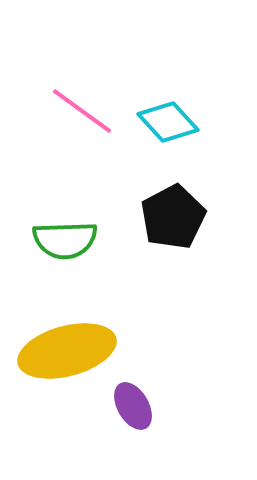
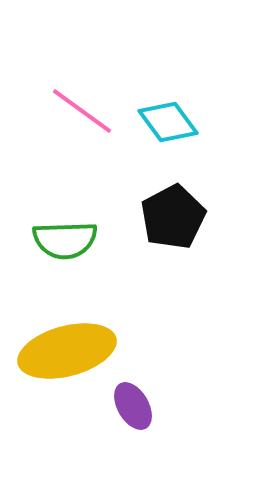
cyan diamond: rotated 6 degrees clockwise
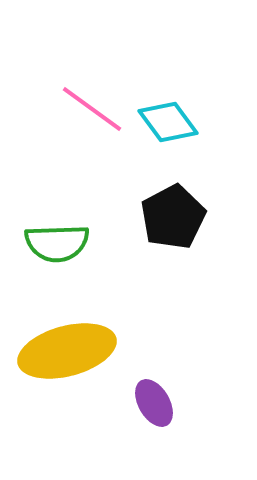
pink line: moved 10 px right, 2 px up
green semicircle: moved 8 px left, 3 px down
purple ellipse: moved 21 px right, 3 px up
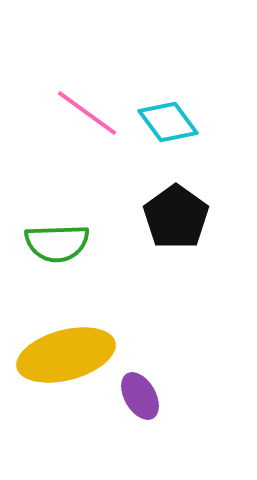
pink line: moved 5 px left, 4 px down
black pentagon: moved 3 px right; rotated 8 degrees counterclockwise
yellow ellipse: moved 1 px left, 4 px down
purple ellipse: moved 14 px left, 7 px up
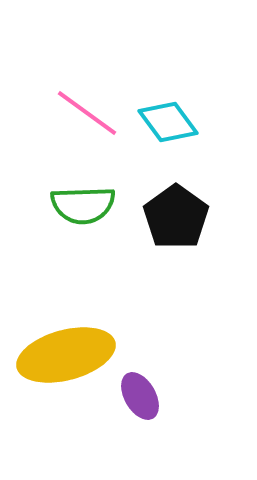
green semicircle: moved 26 px right, 38 px up
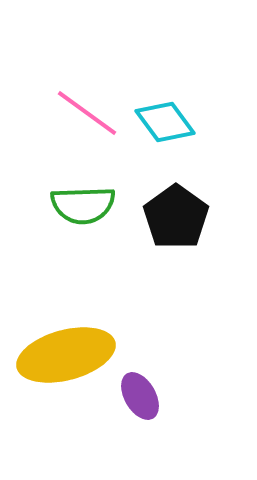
cyan diamond: moved 3 px left
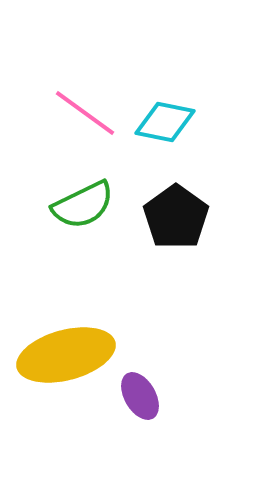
pink line: moved 2 px left
cyan diamond: rotated 42 degrees counterclockwise
green semicircle: rotated 24 degrees counterclockwise
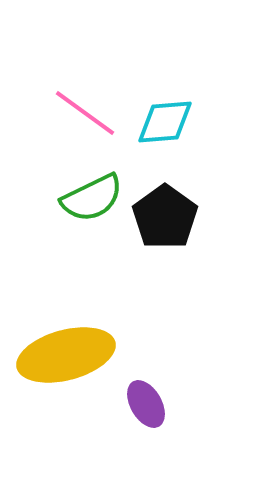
cyan diamond: rotated 16 degrees counterclockwise
green semicircle: moved 9 px right, 7 px up
black pentagon: moved 11 px left
purple ellipse: moved 6 px right, 8 px down
